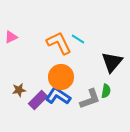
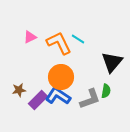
pink triangle: moved 19 px right
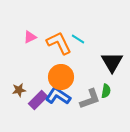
black triangle: rotated 10 degrees counterclockwise
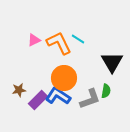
pink triangle: moved 4 px right, 3 px down
orange circle: moved 3 px right, 1 px down
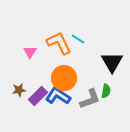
pink triangle: moved 4 px left, 12 px down; rotated 32 degrees counterclockwise
purple rectangle: moved 4 px up
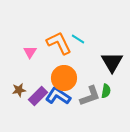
gray L-shape: moved 3 px up
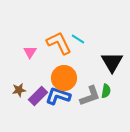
blue L-shape: rotated 15 degrees counterclockwise
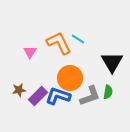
orange circle: moved 6 px right
green semicircle: moved 2 px right, 1 px down
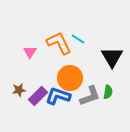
black triangle: moved 5 px up
